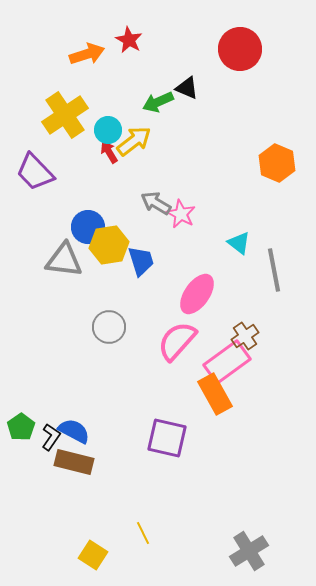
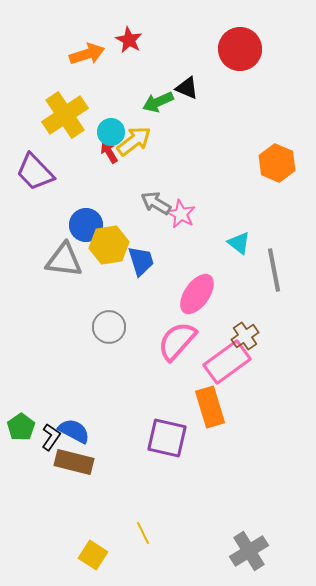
cyan circle: moved 3 px right, 2 px down
blue circle: moved 2 px left, 2 px up
orange rectangle: moved 5 px left, 13 px down; rotated 12 degrees clockwise
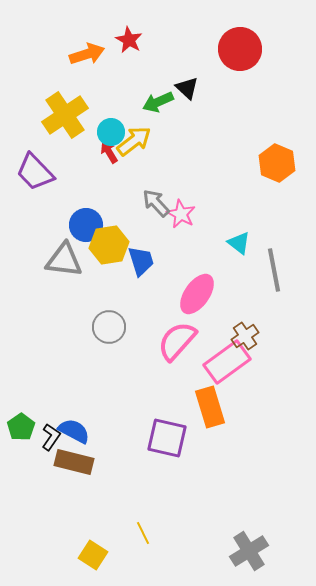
black triangle: rotated 20 degrees clockwise
gray arrow: rotated 16 degrees clockwise
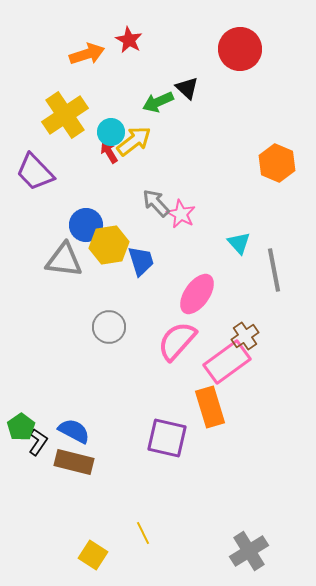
cyan triangle: rotated 10 degrees clockwise
black L-shape: moved 13 px left, 5 px down
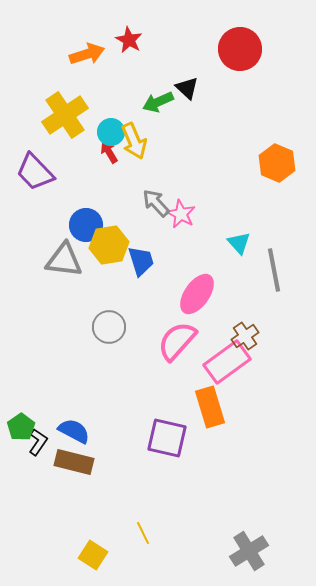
yellow arrow: rotated 105 degrees clockwise
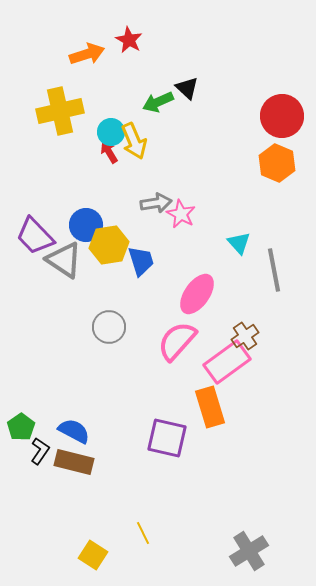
red circle: moved 42 px right, 67 px down
yellow cross: moved 5 px left, 4 px up; rotated 21 degrees clockwise
purple trapezoid: moved 64 px down
gray arrow: rotated 124 degrees clockwise
gray triangle: rotated 27 degrees clockwise
black L-shape: moved 2 px right, 9 px down
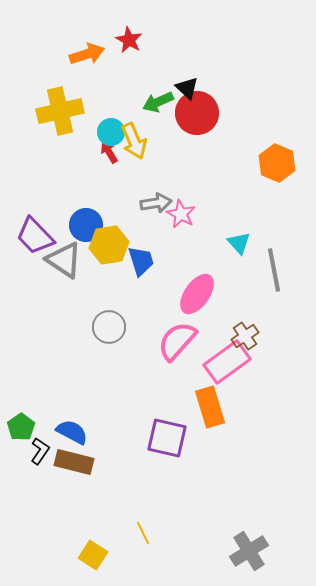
red circle: moved 85 px left, 3 px up
blue semicircle: moved 2 px left, 1 px down
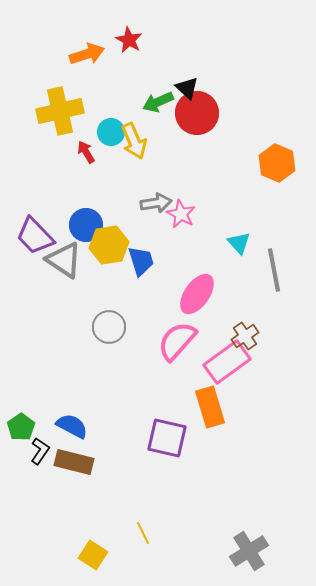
red arrow: moved 23 px left
blue semicircle: moved 6 px up
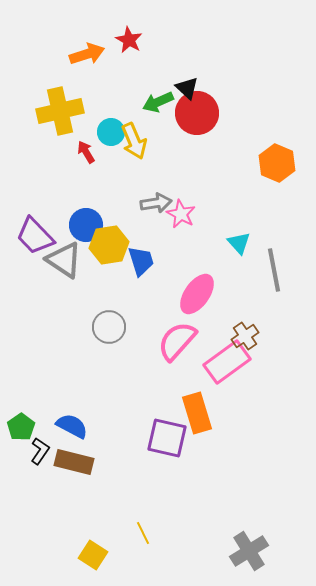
orange rectangle: moved 13 px left, 6 px down
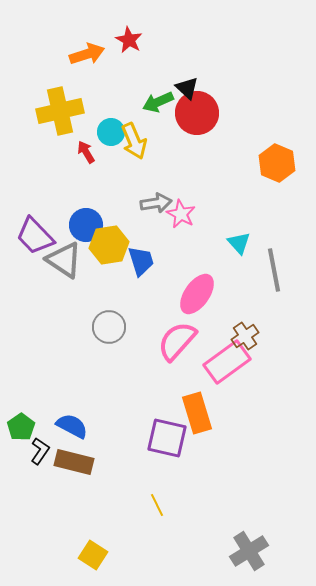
yellow line: moved 14 px right, 28 px up
